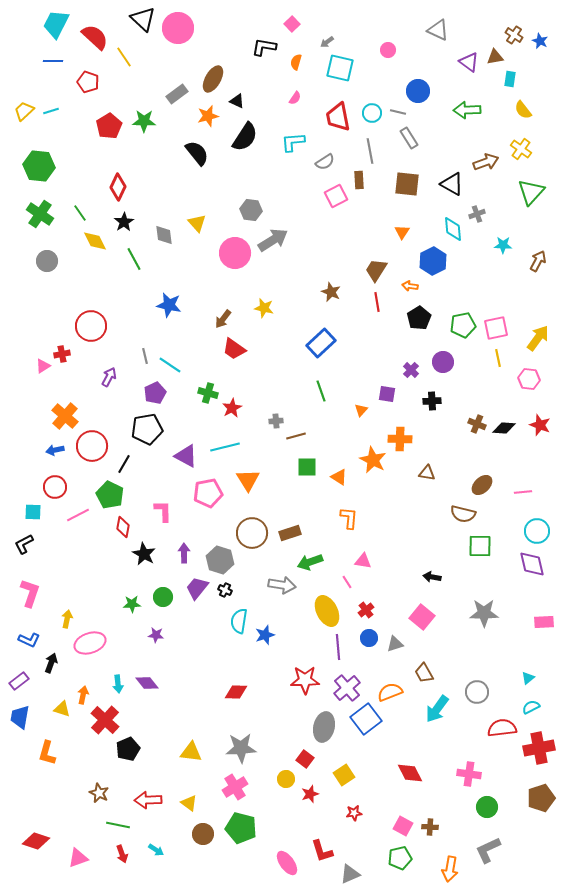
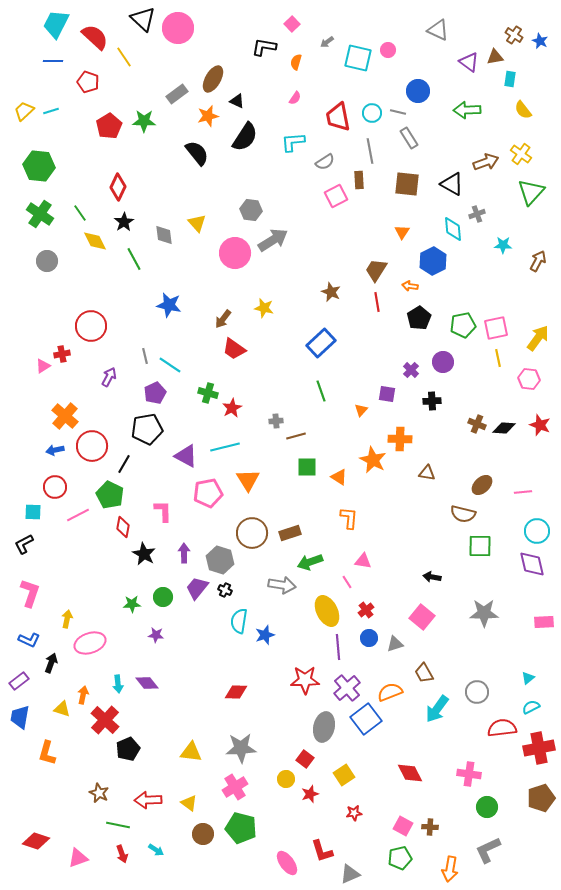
cyan square at (340, 68): moved 18 px right, 10 px up
yellow cross at (521, 149): moved 5 px down
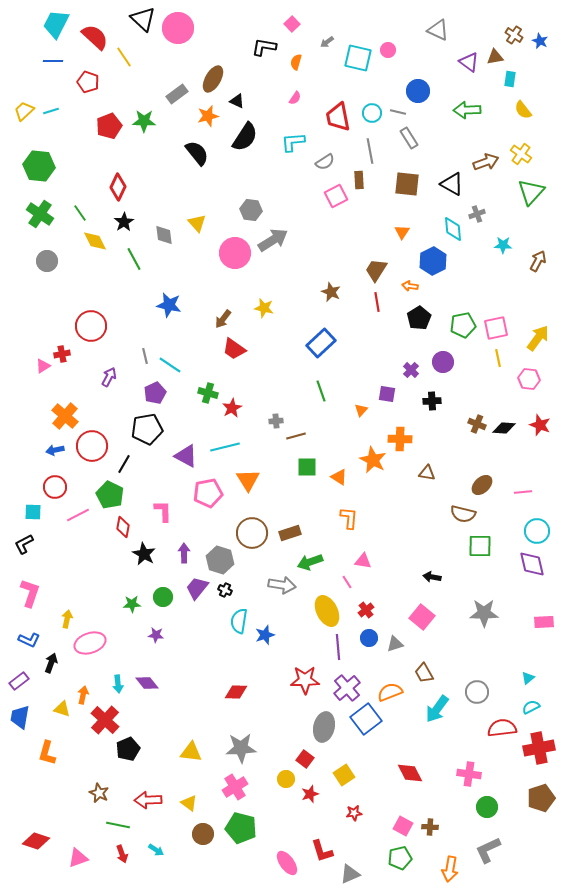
red pentagon at (109, 126): rotated 10 degrees clockwise
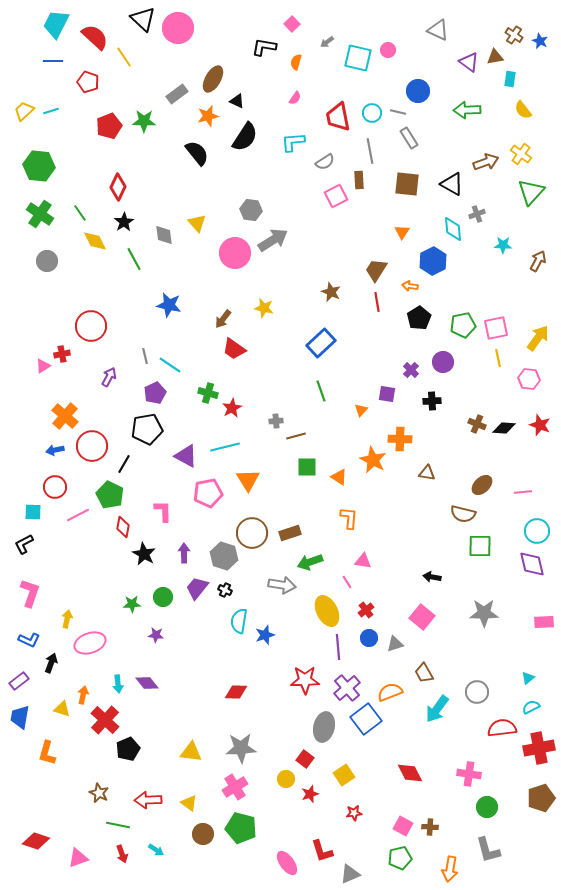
gray hexagon at (220, 560): moved 4 px right, 4 px up
gray L-shape at (488, 850): rotated 80 degrees counterclockwise
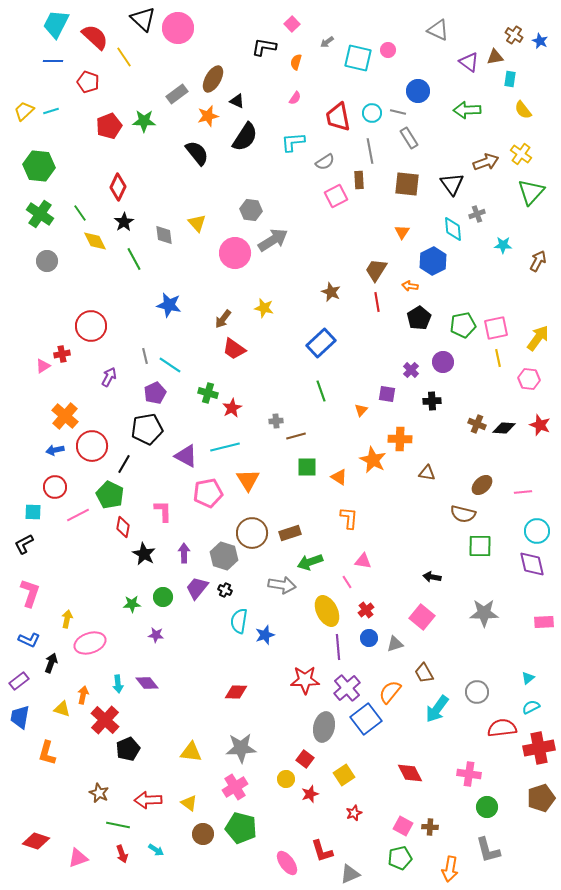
black triangle at (452, 184): rotated 25 degrees clockwise
orange semicircle at (390, 692): rotated 30 degrees counterclockwise
red star at (354, 813): rotated 14 degrees counterclockwise
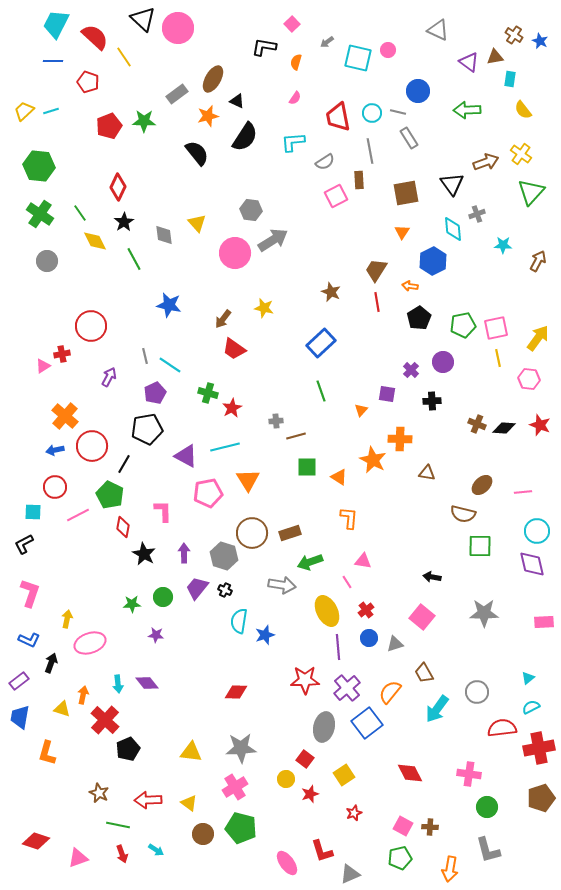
brown square at (407, 184): moved 1 px left, 9 px down; rotated 16 degrees counterclockwise
blue square at (366, 719): moved 1 px right, 4 px down
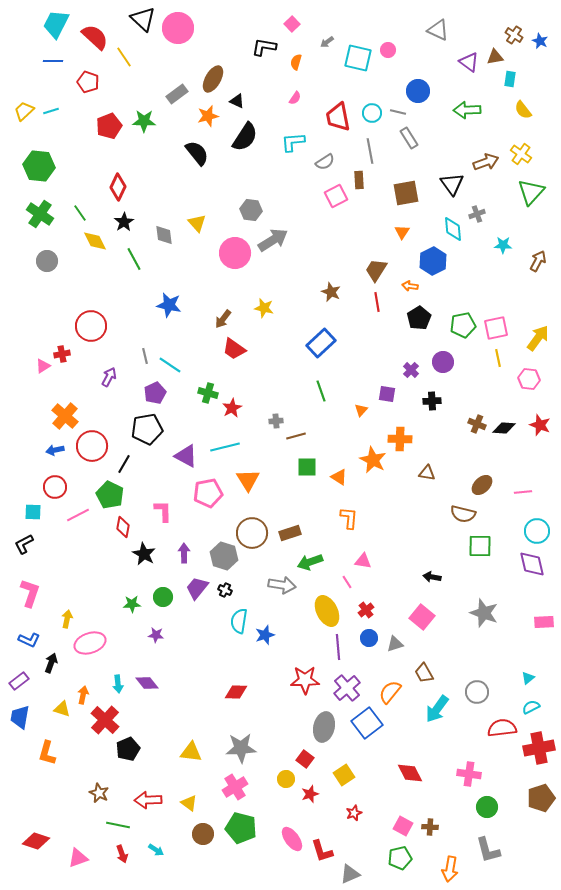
gray star at (484, 613): rotated 20 degrees clockwise
pink ellipse at (287, 863): moved 5 px right, 24 px up
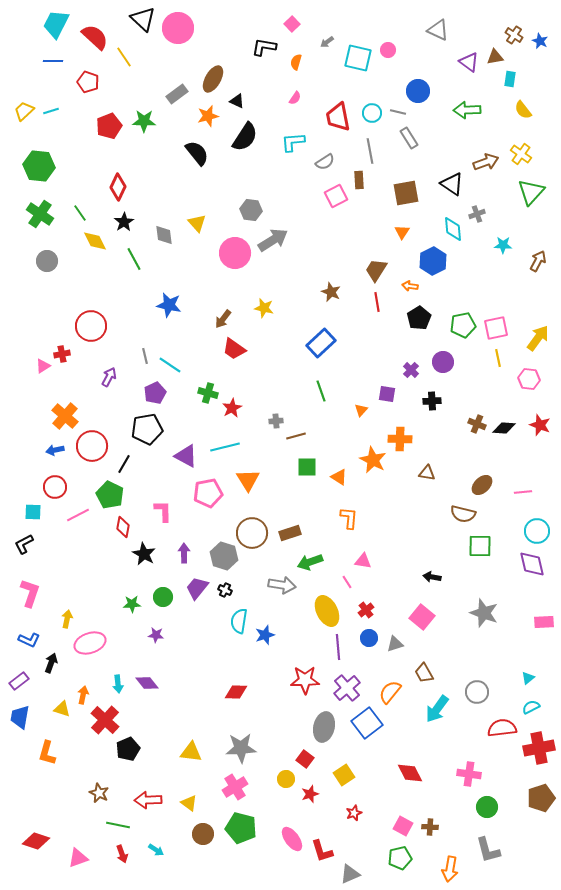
black triangle at (452, 184): rotated 20 degrees counterclockwise
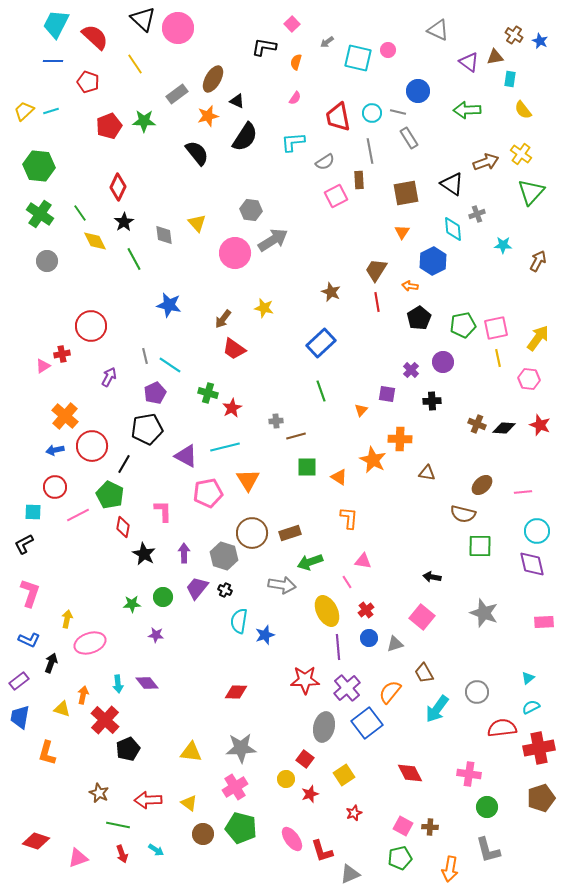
yellow line at (124, 57): moved 11 px right, 7 px down
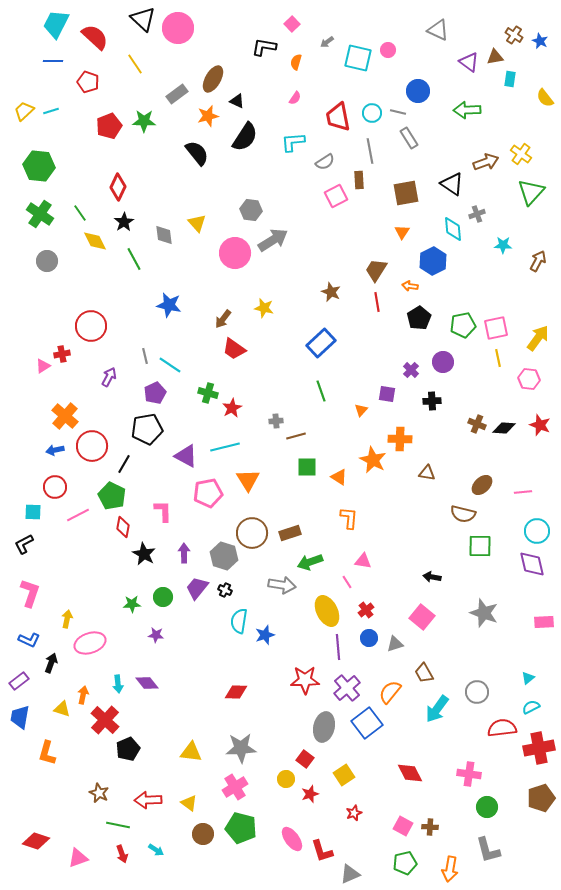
yellow semicircle at (523, 110): moved 22 px right, 12 px up
green pentagon at (110, 495): moved 2 px right, 1 px down
green pentagon at (400, 858): moved 5 px right, 5 px down
